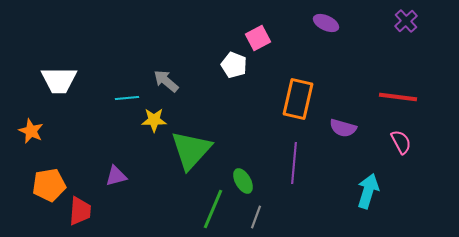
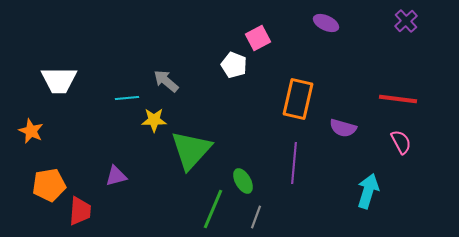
red line: moved 2 px down
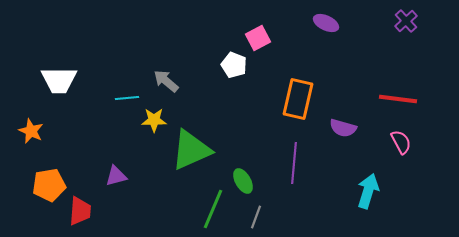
green triangle: rotated 24 degrees clockwise
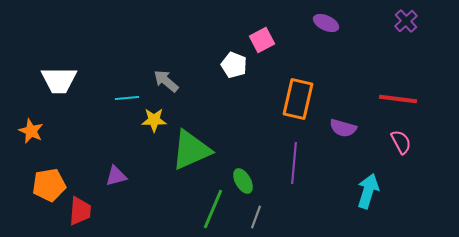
pink square: moved 4 px right, 2 px down
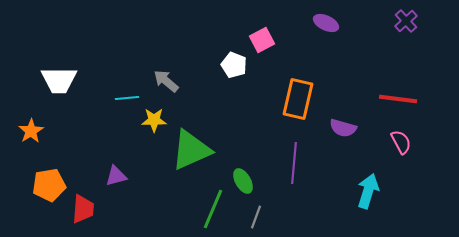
orange star: rotated 15 degrees clockwise
red trapezoid: moved 3 px right, 2 px up
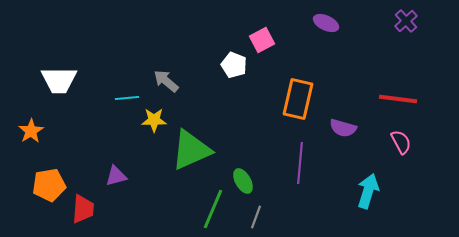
purple line: moved 6 px right
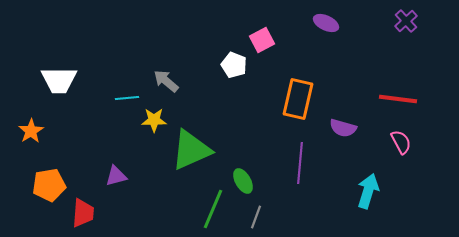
red trapezoid: moved 4 px down
